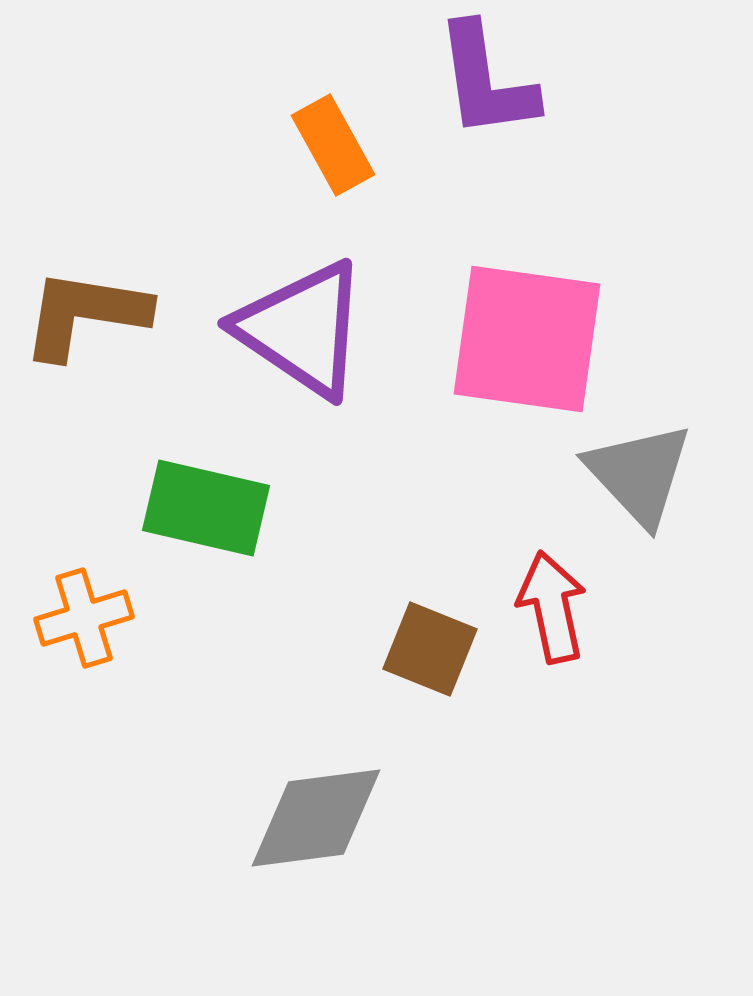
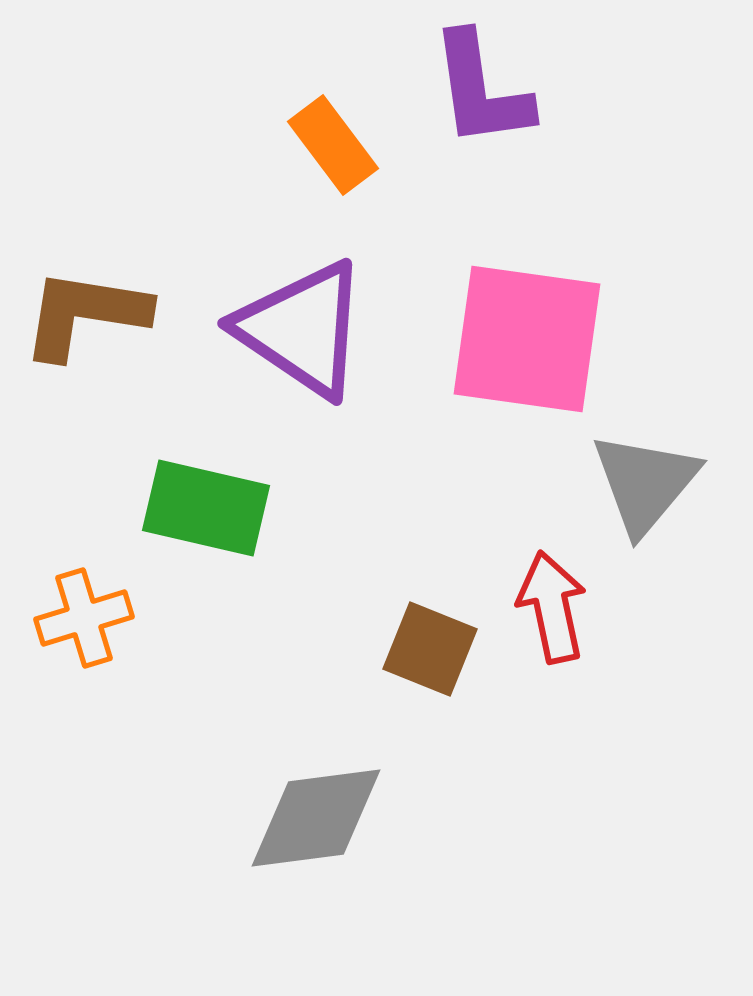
purple L-shape: moved 5 px left, 9 px down
orange rectangle: rotated 8 degrees counterclockwise
gray triangle: moved 6 px right, 9 px down; rotated 23 degrees clockwise
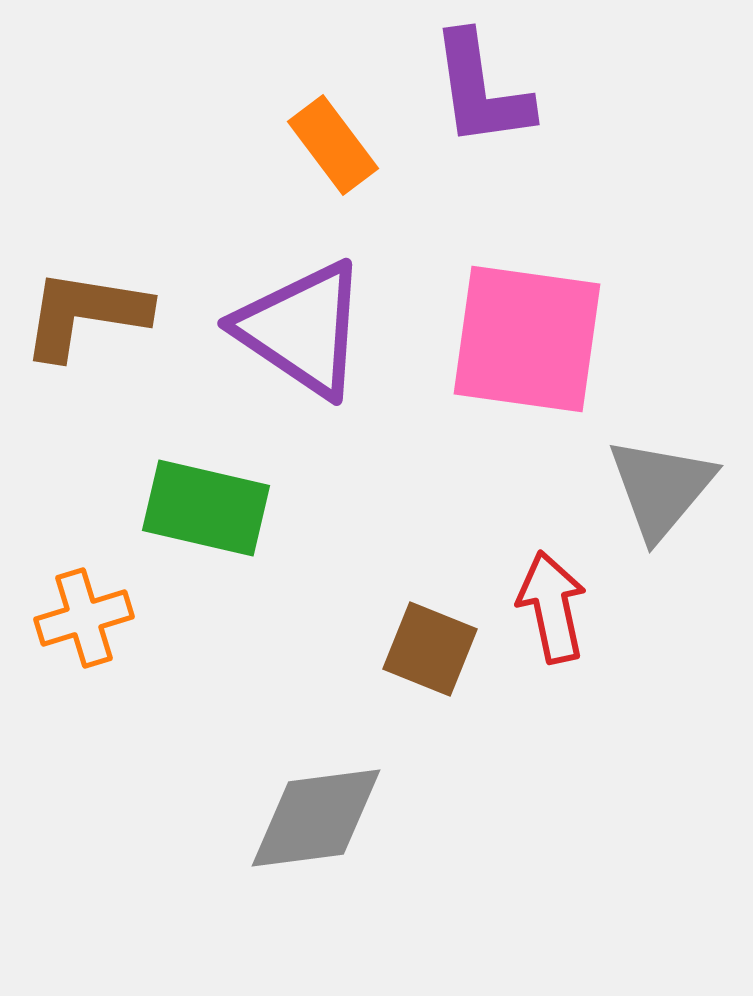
gray triangle: moved 16 px right, 5 px down
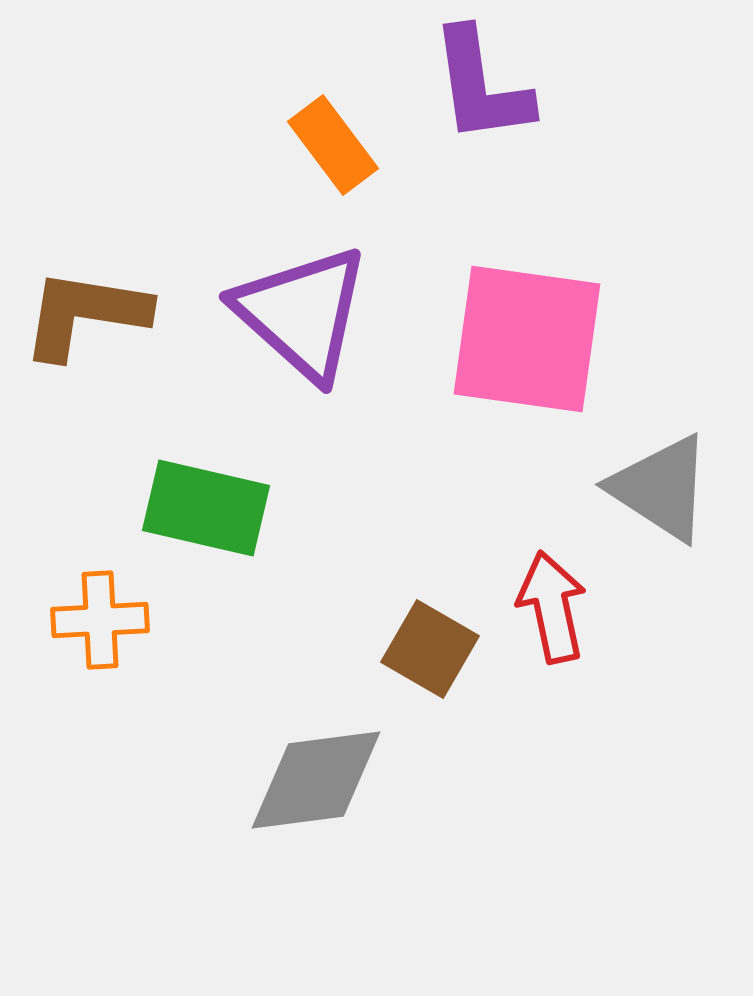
purple L-shape: moved 4 px up
purple triangle: moved 16 px up; rotated 8 degrees clockwise
gray triangle: rotated 37 degrees counterclockwise
orange cross: moved 16 px right, 2 px down; rotated 14 degrees clockwise
brown square: rotated 8 degrees clockwise
gray diamond: moved 38 px up
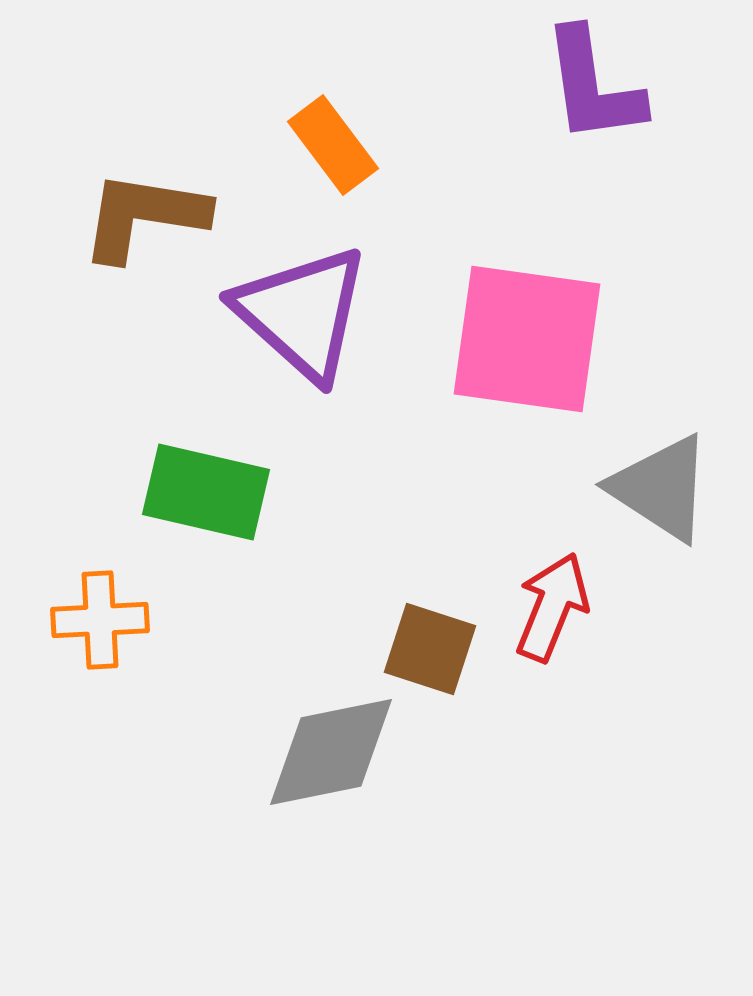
purple L-shape: moved 112 px right
brown L-shape: moved 59 px right, 98 px up
green rectangle: moved 16 px up
red arrow: rotated 34 degrees clockwise
brown square: rotated 12 degrees counterclockwise
gray diamond: moved 15 px right, 28 px up; rotated 4 degrees counterclockwise
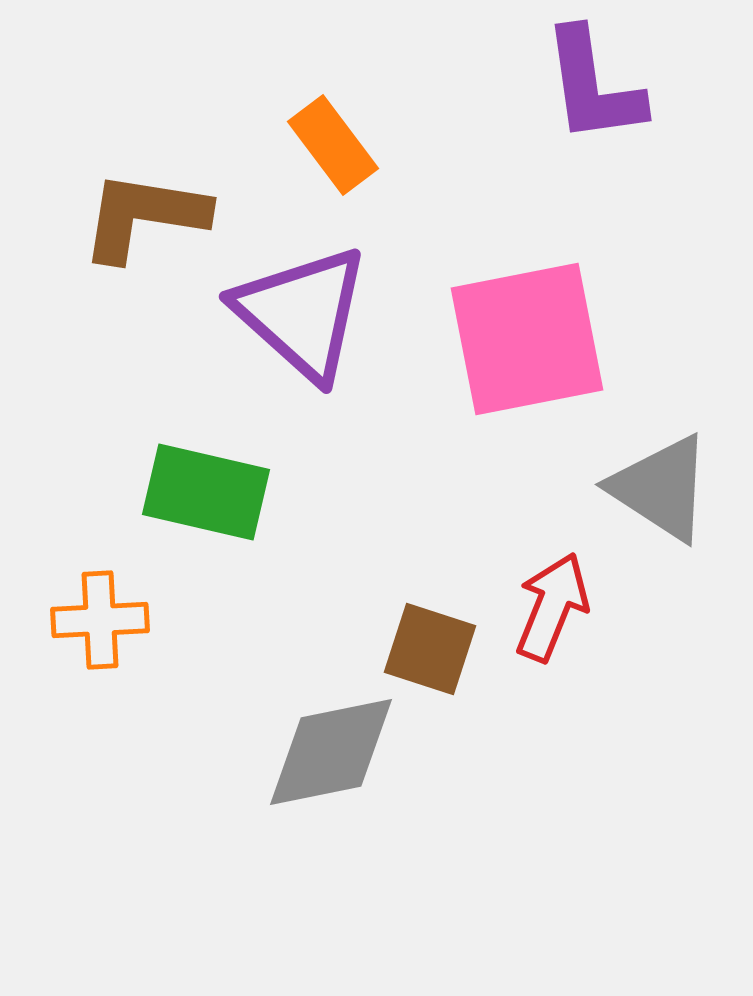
pink square: rotated 19 degrees counterclockwise
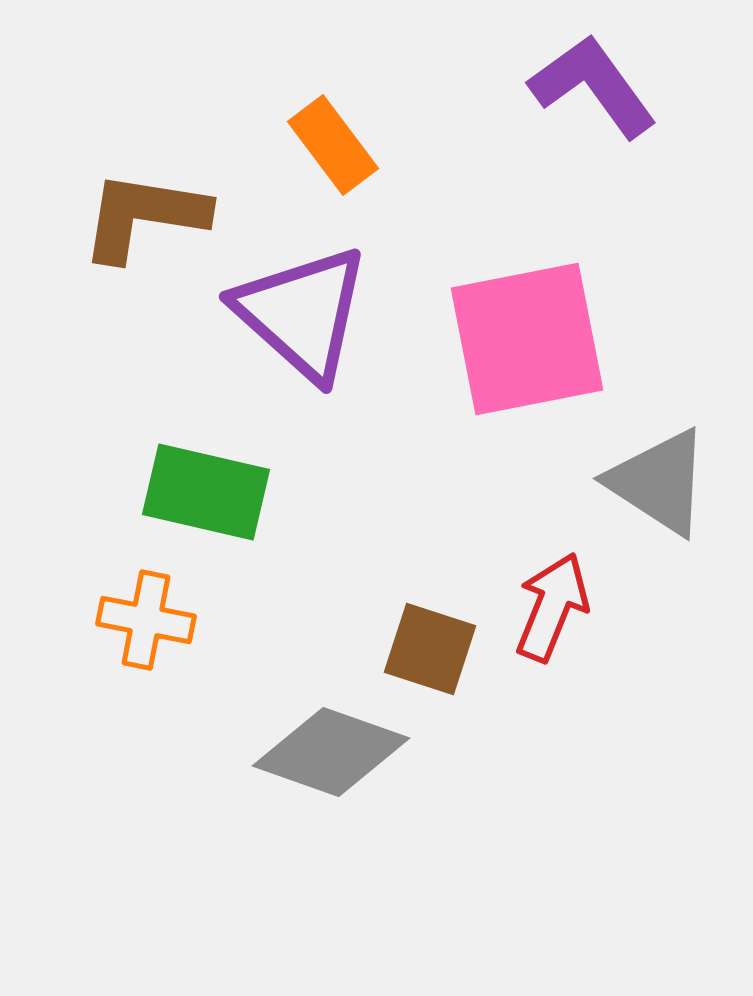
purple L-shape: rotated 152 degrees clockwise
gray triangle: moved 2 px left, 6 px up
orange cross: moved 46 px right; rotated 14 degrees clockwise
gray diamond: rotated 31 degrees clockwise
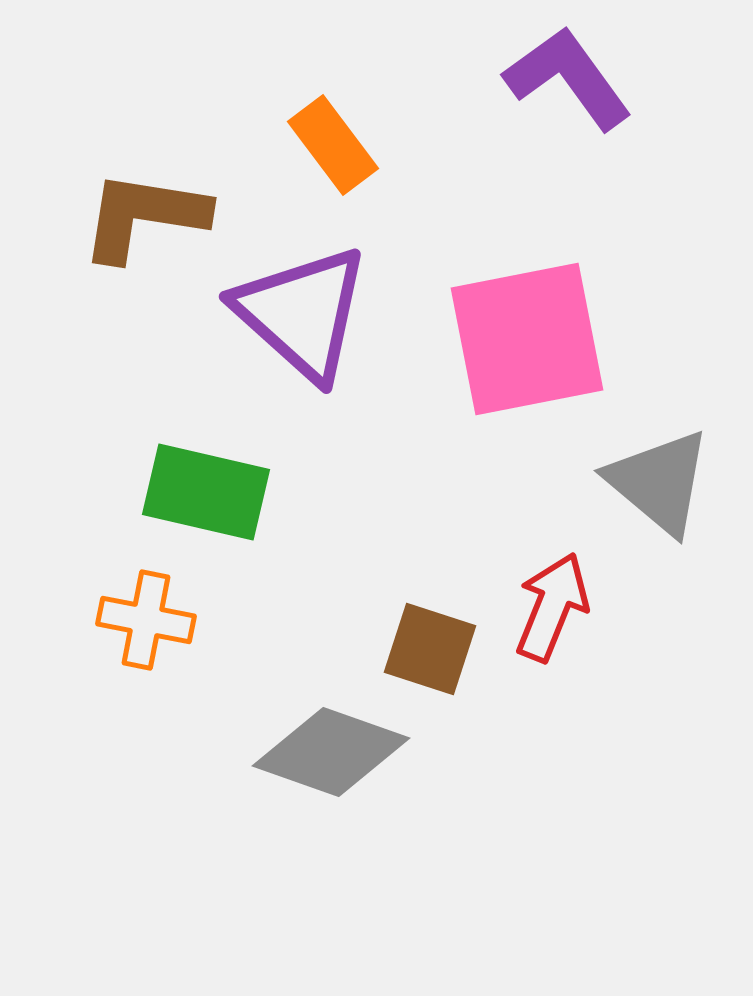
purple L-shape: moved 25 px left, 8 px up
gray triangle: rotated 7 degrees clockwise
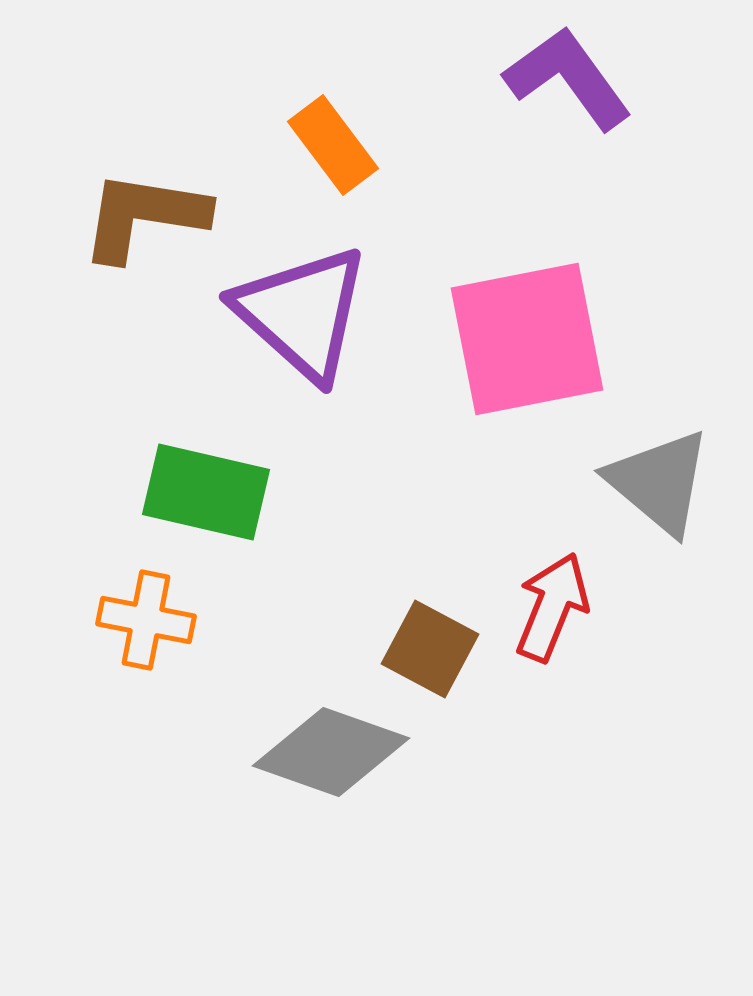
brown square: rotated 10 degrees clockwise
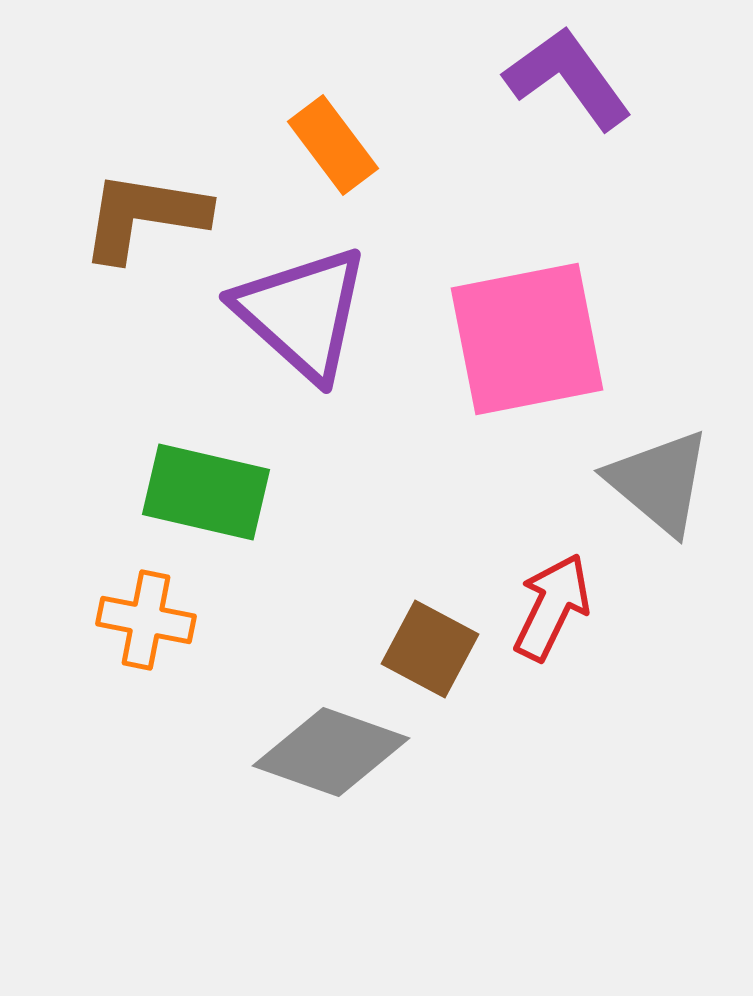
red arrow: rotated 4 degrees clockwise
